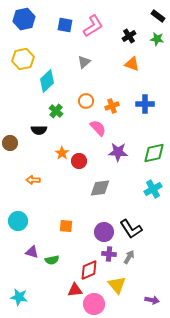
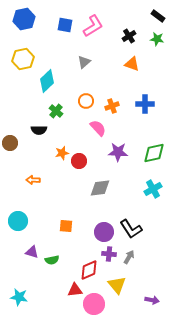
orange star: rotated 24 degrees clockwise
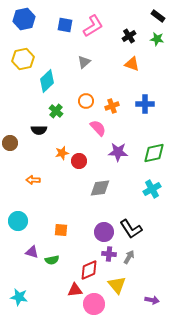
cyan cross: moved 1 px left
orange square: moved 5 px left, 4 px down
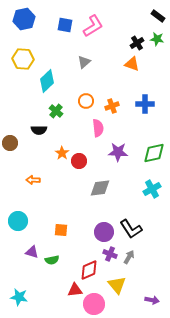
black cross: moved 8 px right, 7 px down
yellow hexagon: rotated 15 degrees clockwise
pink semicircle: rotated 36 degrees clockwise
orange star: rotated 24 degrees counterclockwise
purple cross: moved 1 px right; rotated 16 degrees clockwise
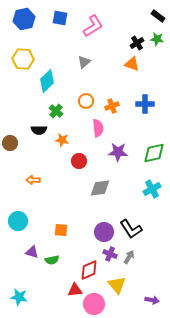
blue square: moved 5 px left, 7 px up
orange star: moved 13 px up; rotated 24 degrees counterclockwise
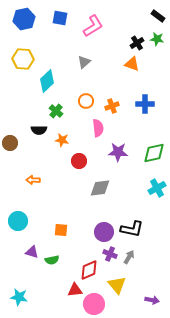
cyan cross: moved 5 px right, 1 px up
black L-shape: moved 1 px right; rotated 45 degrees counterclockwise
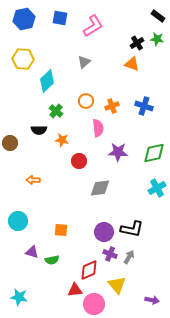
blue cross: moved 1 px left, 2 px down; rotated 18 degrees clockwise
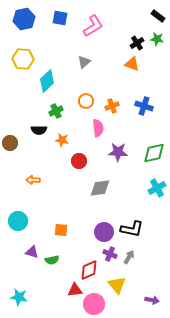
green cross: rotated 24 degrees clockwise
